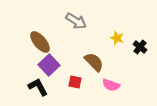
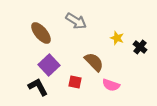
brown ellipse: moved 1 px right, 9 px up
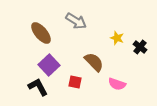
pink semicircle: moved 6 px right, 1 px up
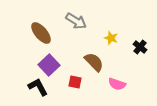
yellow star: moved 6 px left
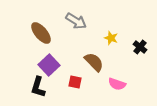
black L-shape: rotated 135 degrees counterclockwise
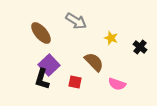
black L-shape: moved 4 px right, 8 px up
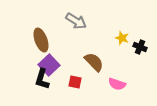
brown ellipse: moved 7 px down; rotated 20 degrees clockwise
yellow star: moved 11 px right
black cross: rotated 16 degrees counterclockwise
